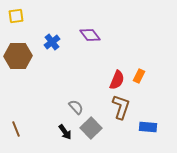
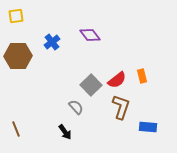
orange rectangle: moved 3 px right; rotated 40 degrees counterclockwise
red semicircle: rotated 30 degrees clockwise
gray square: moved 43 px up
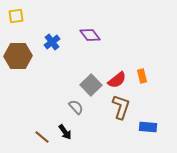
brown line: moved 26 px right, 8 px down; rotated 28 degrees counterclockwise
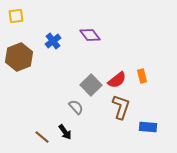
blue cross: moved 1 px right, 1 px up
brown hexagon: moved 1 px right, 1 px down; rotated 20 degrees counterclockwise
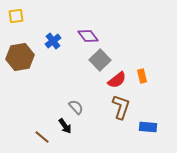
purple diamond: moved 2 px left, 1 px down
brown hexagon: moved 1 px right; rotated 12 degrees clockwise
gray square: moved 9 px right, 25 px up
black arrow: moved 6 px up
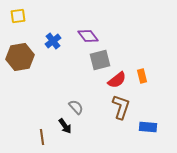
yellow square: moved 2 px right
gray square: rotated 30 degrees clockwise
brown line: rotated 42 degrees clockwise
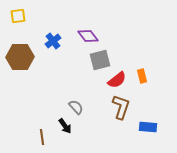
brown hexagon: rotated 8 degrees clockwise
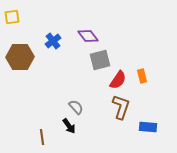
yellow square: moved 6 px left, 1 px down
red semicircle: moved 1 px right; rotated 18 degrees counterclockwise
black arrow: moved 4 px right
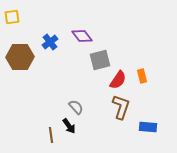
purple diamond: moved 6 px left
blue cross: moved 3 px left, 1 px down
brown line: moved 9 px right, 2 px up
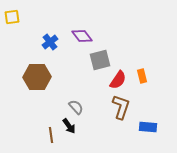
brown hexagon: moved 17 px right, 20 px down
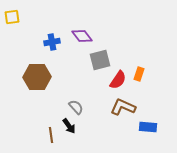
blue cross: moved 2 px right; rotated 28 degrees clockwise
orange rectangle: moved 3 px left, 2 px up; rotated 32 degrees clockwise
brown L-shape: moved 2 px right; rotated 85 degrees counterclockwise
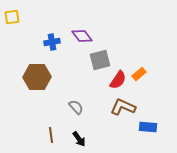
orange rectangle: rotated 32 degrees clockwise
black arrow: moved 10 px right, 13 px down
